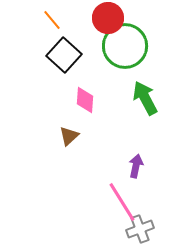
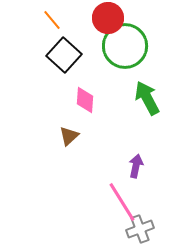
green arrow: moved 2 px right
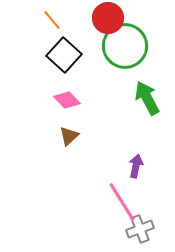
pink diamond: moved 18 px left; rotated 48 degrees counterclockwise
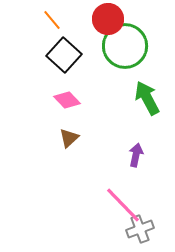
red circle: moved 1 px down
brown triangle: moved 2 px down
purple arrow: moved 11 px up
pink line: moved 1 px right, 3 px down; rotated 12 degrees counterclockwise
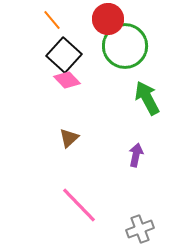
pink diamond: moved 20 px up
pink line: moved 44 px left
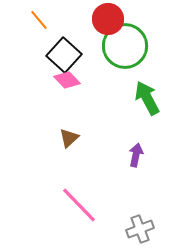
orange line: moved 13 px left
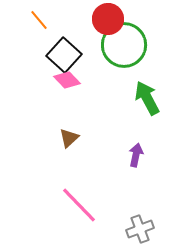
green circle: moved 1 px left, 1 px up
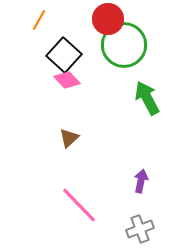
orange line: rotated 70 degrees clockwise
purple arrow: moved 5 px right, 26 px down
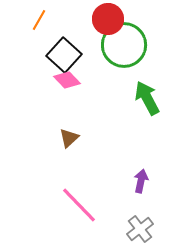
gray cross: rotated 16 degrees counterclockwise
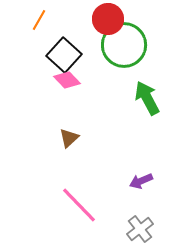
purple arrow: rotated 125 degrees counterclockwise
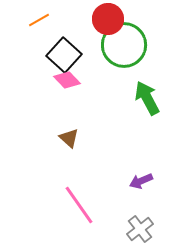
orange line: rotated 30 degrees clockwise
brown triangle: rotated 35 degrees counterclockwise
pink line: rotated 9 degrees clockwise
